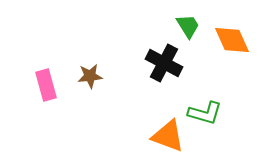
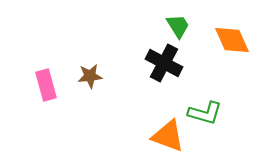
green trapezoid: moved 10 px left
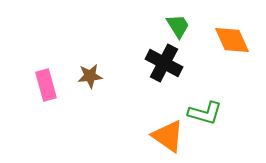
orange triangle: rotated 15 degrees clockwise
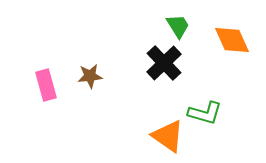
black cross: rotated 18 degrees clockwise
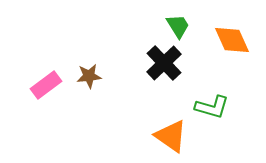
brown star: moved 1 px left
pink rectangle: rotated 68 degrees clockwise
green L-shape: moved 7 px right, 6 px up
orange triangle: moved 3 px right
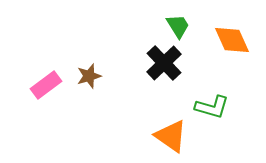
brown star: rotated 10 degrees counterclockwise
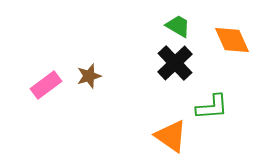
green trapezoid: rotated 28 degrees counterclockwise
black cross: moved 11 px right
green L-shape: rotated 20 degrees counterclockwise
